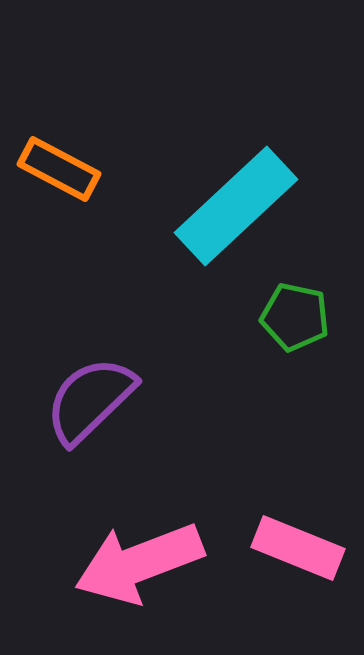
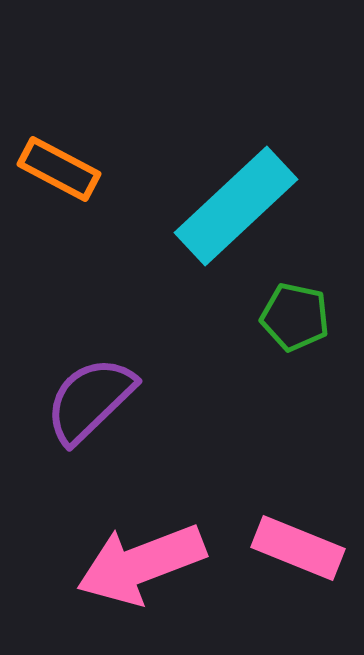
pink arrow: moved 2 px right, 1 px down
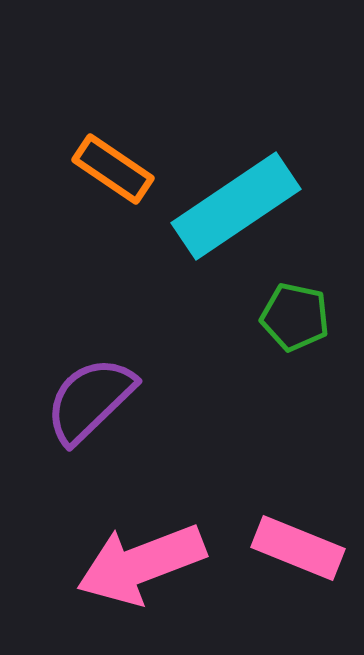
orange rectangle: moved 54 px right; rotated 6 degrees clockwise
cyan rectangle: rotated 9 degrees clockwise
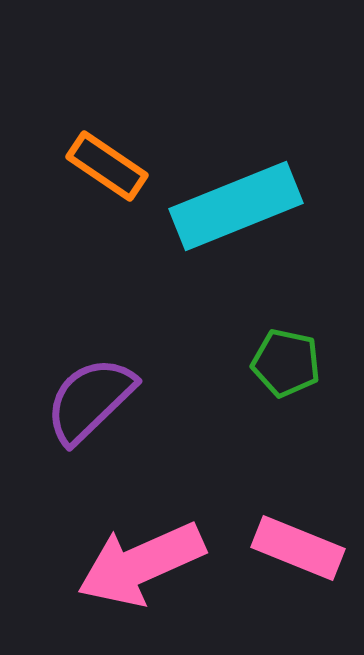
orange rectangle: moved 6 px left, 3 px up
cyan rectangle: rotated 12 degrees clockwise
green pentagon: moved 9 px left, 46 px down
pink arrow: rotated 3 degrees counterclockwise
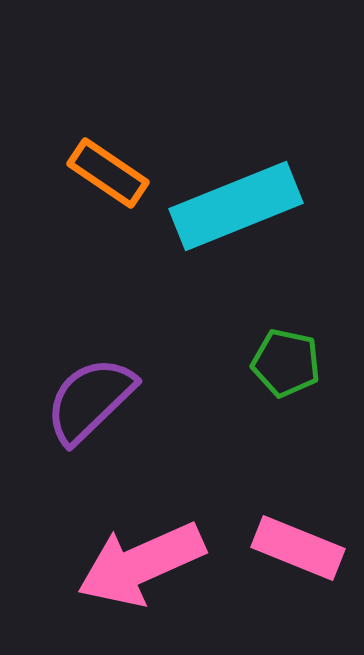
orange rectangle: moved 1 px right, 7 px down
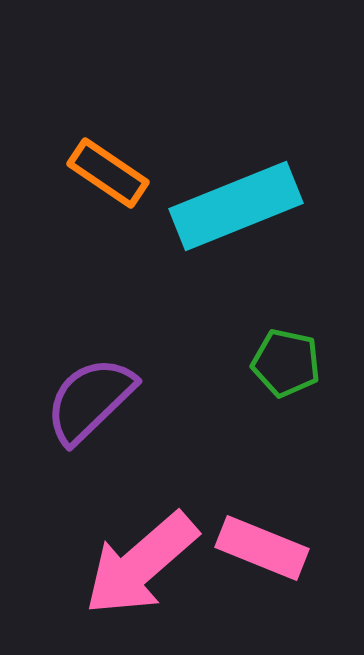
pink rectangle: moved 36 px left
pink arrow: rotated 17 degrees counterclockwise
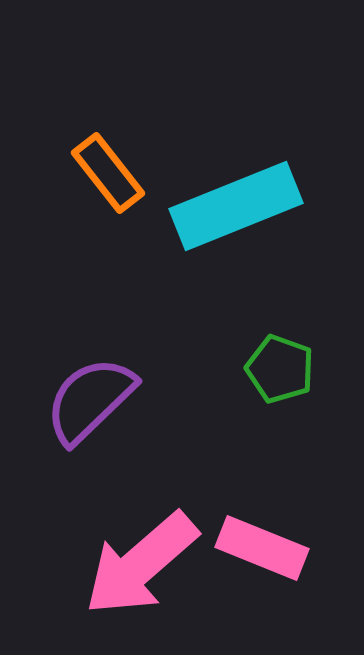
orange rectangle: rotated 18 degrees clockwise
green pentagon: moved 6 px left, 6 px down; rotated 8 degrees clockwise
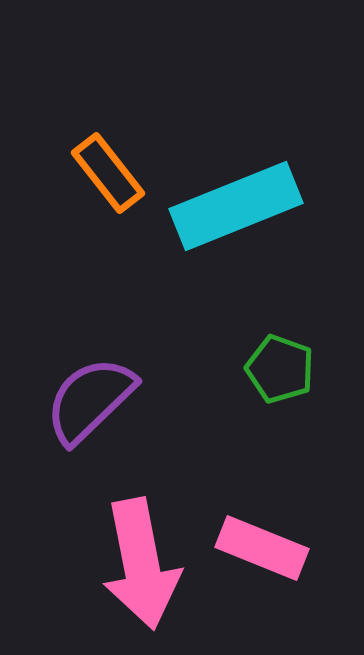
pink arrow: rotated 60 degrees counterclockwise
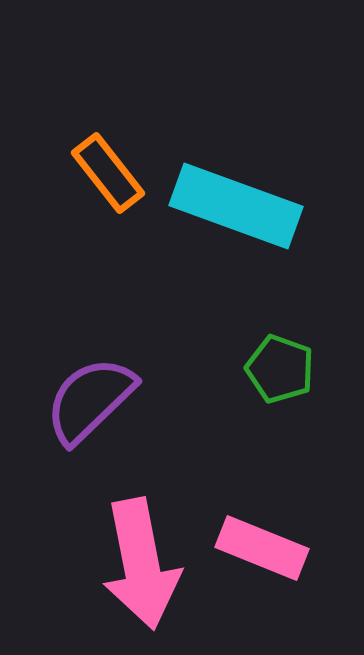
cyan rectangle: rotated 42 degrees clockwise
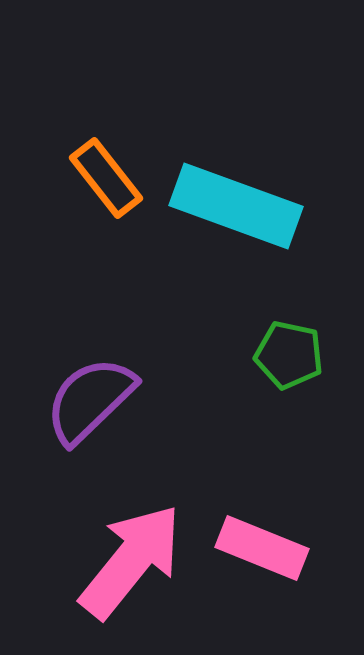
orange rectangle: moved 2 px left, 5 px down
green pentagon: moved 9 px right, 14 px up; rotated 8 degrees counterclockwise
pink arrow: moved 10 px left, 3 px up; rotated 130 degrees counterclockwise
